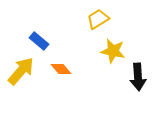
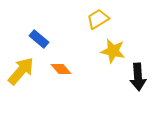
blue rectangle: moved 2 px up
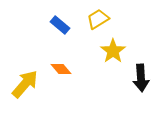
blue rectangle: moved 21 px right, 14 px up
yellow star: rotated 25 degrees clockwise
yellow arrow: moved 4 px right, 13 px down
black arrow: moved 3 px right, 1 px down
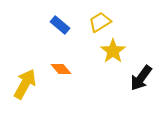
yellow trapezoid: moved 2 px right, 3 px down
black arrow: rotated 40 degrees clockwise
yellow arrow: rotated 12 degrees counterclockwise
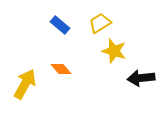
yellow trapezoid: moved 1 px down
yellow star: moved 1 px right; rotated 20 degrees counterclockwise
black arrow: rotated 48 degrees clockwise
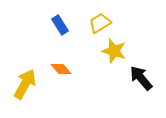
blue rectangle: rotated 18 degrees clockwise
black arrow: rotated 56 degrees clockwise
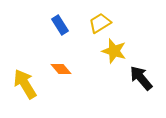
yellow arrow: rotated 60 degrees counterclockwise
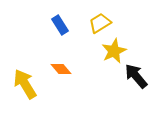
yellow star: rotated 30 degrees clockwise
black arrow: moved 5 px left, 2 px up
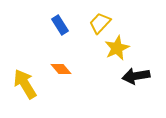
yellow trapezoid: rotated 15 degrees counterclockwise
yellow star: moved 3 px right, 3 px up
black arrow: rotated 60 degrees counterclockwise
